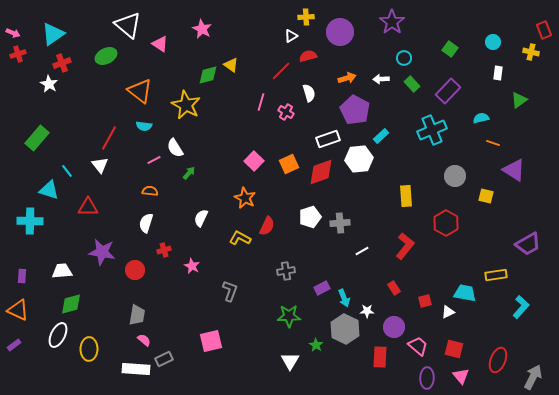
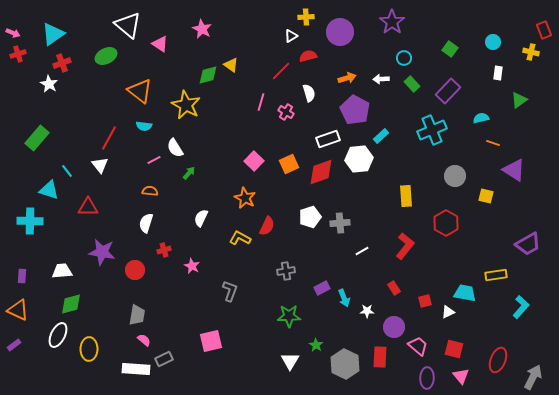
gray hexagon at (345, 329): moved 35 px down
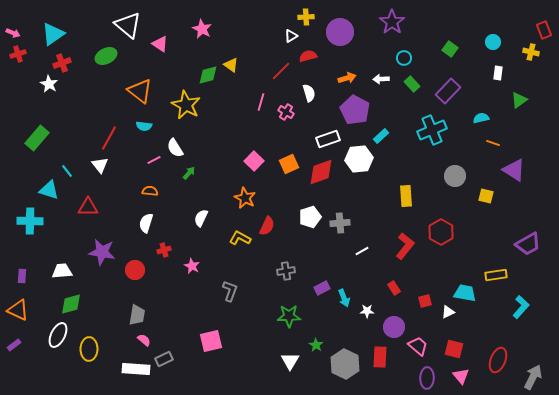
red hexagon at (446, 223): moved 5 px left, 9 px down
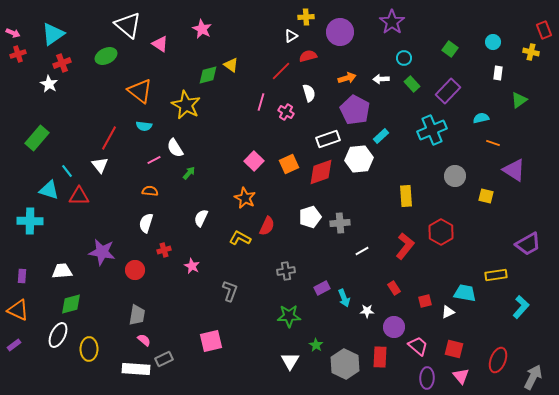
red triangle at (88, 207): moved 9 px left, 11 px up
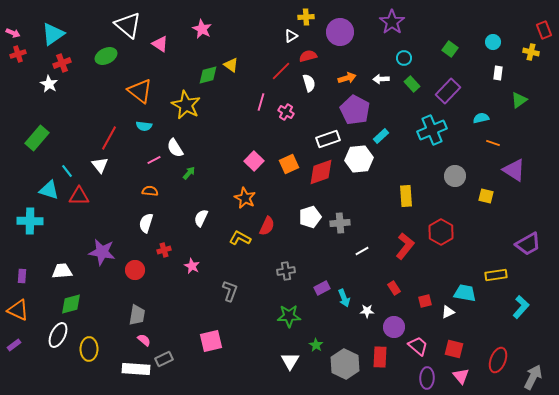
white semicircle at (309, 93): moved 10 px up
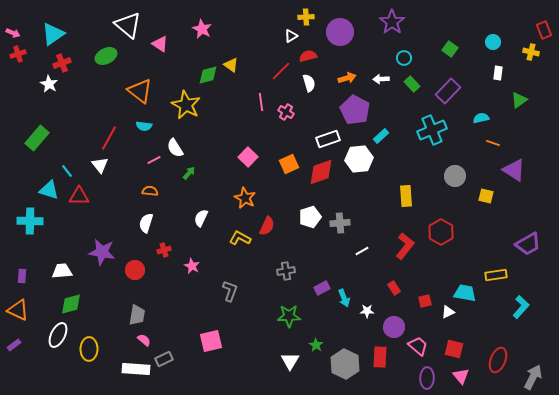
pink line at (261, 102): rotated 24 degrees counterclockwise
pink square at (254, 161): moved 6 px left, 4 px up
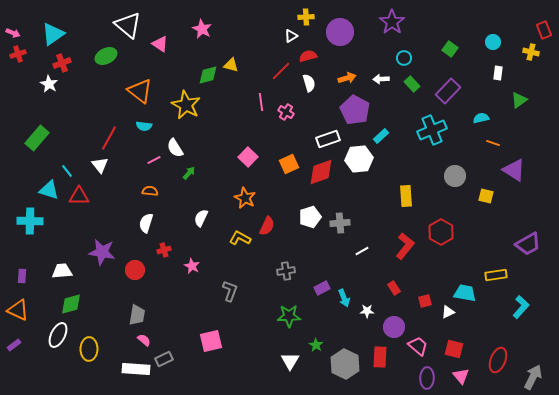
yellow triangle at (231, 65): rotated 21 degrees counterclockwise
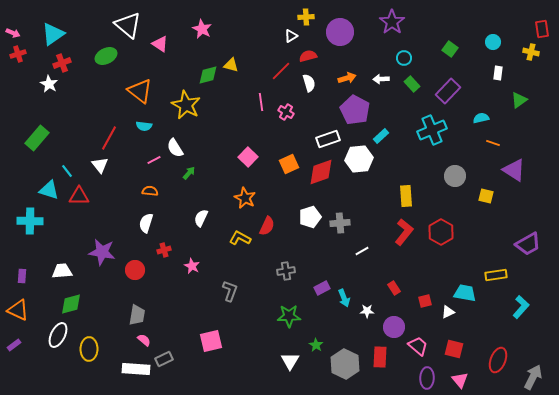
red rectangle at (544, 30): moved 2 px left, 1 px up; rotated 12 degrees clockwise
red L-shape at (405, 246): moved 1 px left, 14 px up
pink triangle at (461, 376): moved 1 px left, 4 px down
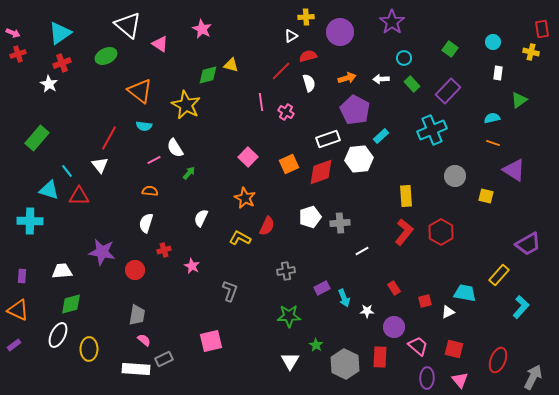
cyan triangle at (53, 34): moved 7 px right, 1 px up
cyan semicircle at (481, 118): moved 11 px right
yellow rectangle at (496, 275): moved 3 px right; rotated 40 degrees counterclockwise
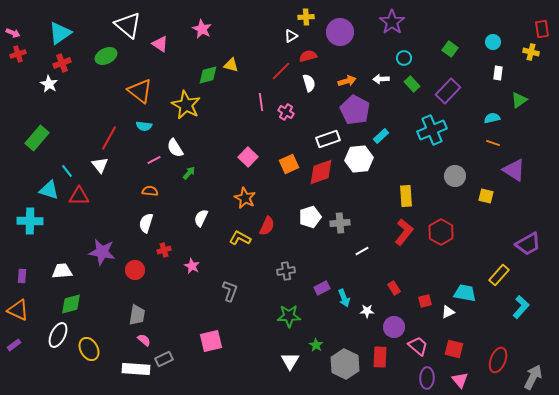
orange arrow at (347, 78): moved 3 px down
yellow ellipse at (89, 349): rotated 30 degrees counterclockwise
